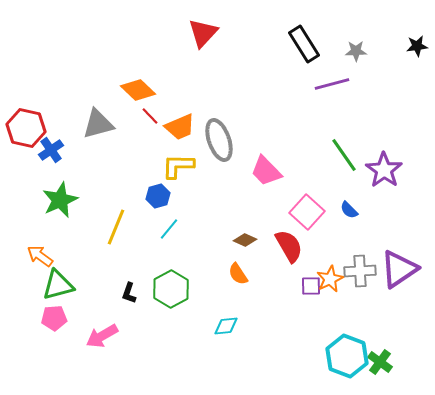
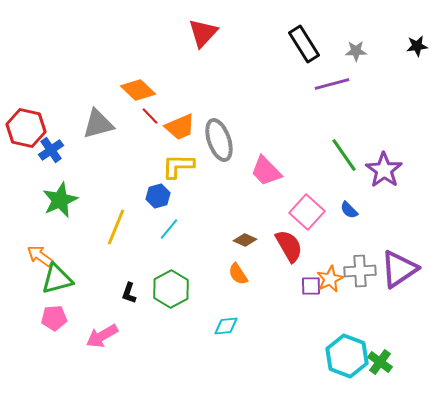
green triangle: moved 1 px left, 6 px up
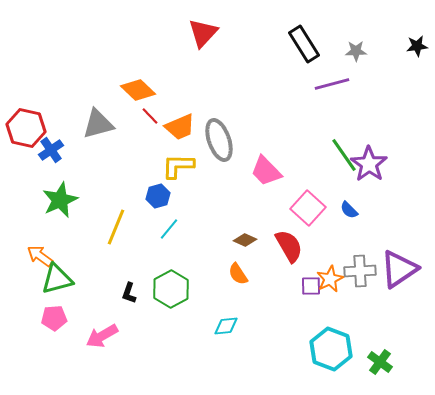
purple star: moved 15 px left, 6 px up
pink square: moved 1 px right, 4 px up
cyan hexagon: moved 16 px left, 7 px up
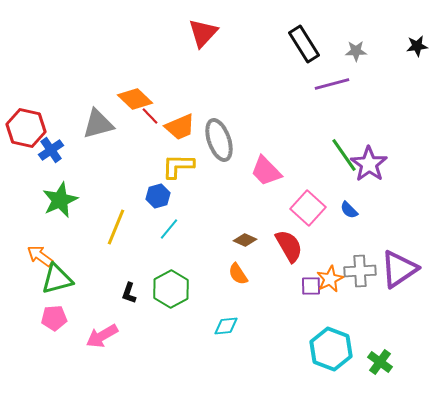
orange diamond: moved 3 px left, 9 px down
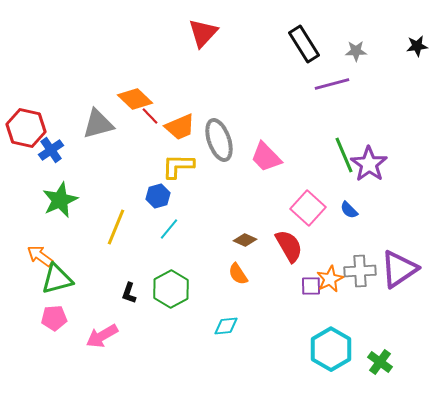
green line: rotated 12 degrees clockwise
pink trapezoid: moved 14 px up
cyan hexagon: rotated 9 degrees clockwise
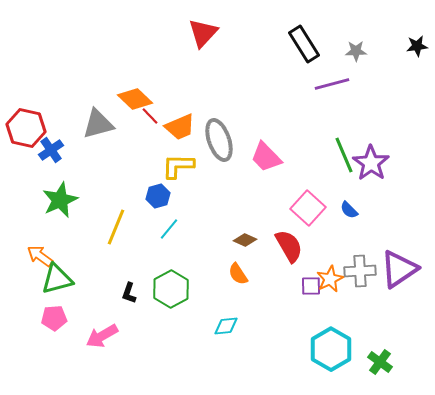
purple star: moved 2 px right, 1 px up
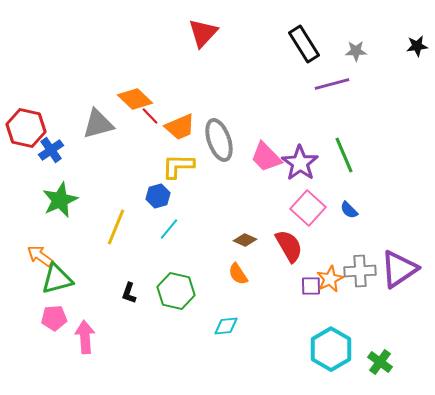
purple star: moved 71 px left
green hexagon: moved 5 px right, 2 px down; rotated 18 degrees counterclockwise
pink arrow: moved 17 px left, 1 px down; rotated 116 degrees clockwise
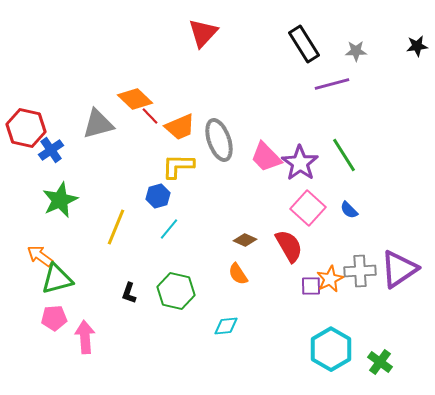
green line: rotated 9 degrees counterclockwise
